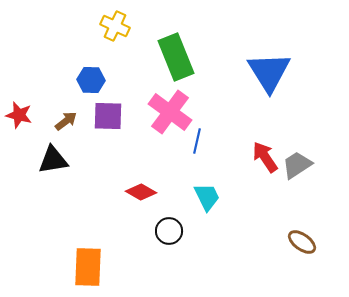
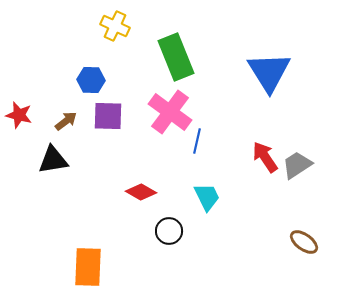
brown ellipse: moved 2 px right
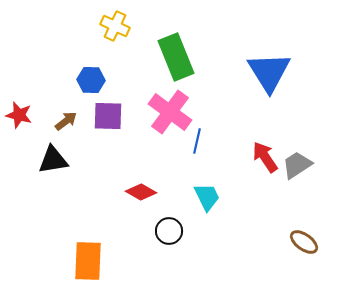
orange rectangle: moved 6 px up
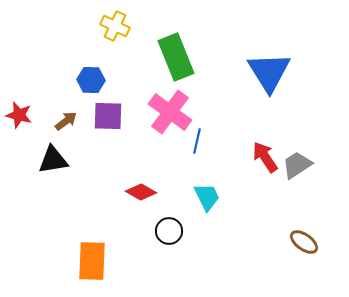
orange rectangle: moved 4 px right
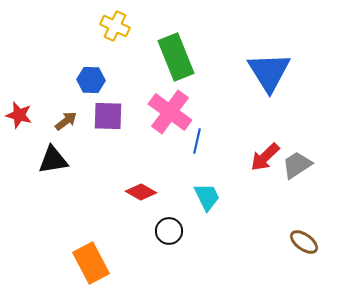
red arrow: rotated 100 degrees counterclockwise
orange rectangle: moved 1 px left, 2 px down; rotated 30 degrees counterclockwise
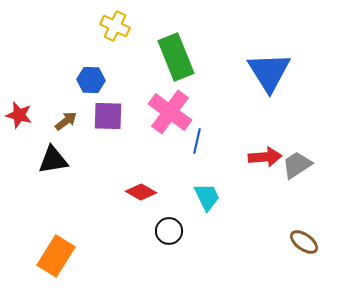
red arrow: rotated 140 degrees counterclockwise
orange rectangle: moved 35 px left, 7 px up; rotated 60 degrees clockwise
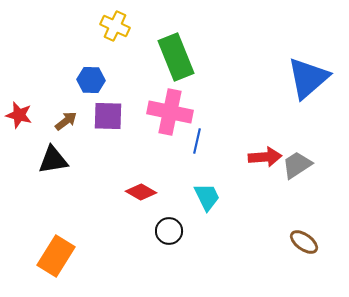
blue triangle: moved 39 px right, 6 px down; rotated 21 degrees clockwise
pink cross: rotated 24 degrees counterclockwise
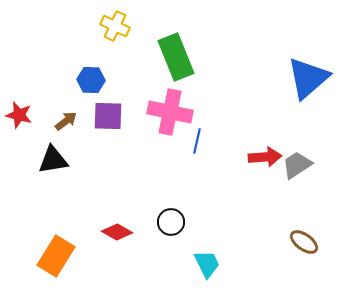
red diamond: moved 24 px left, 40 px down
cyan trapezoid: moved 67 px down
black circle: moved 2 px right, 9 px up
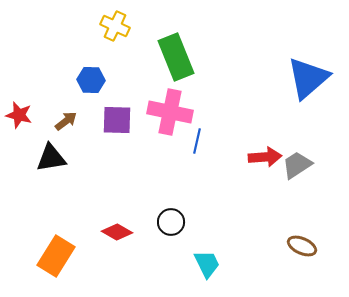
purple square: moved 9 px right, 4 px down
black triangle: moved 2 px left, 2 px up
brown ellipse: moved 2 px left, 4 px down; rotated 12 degrees counterclockwise
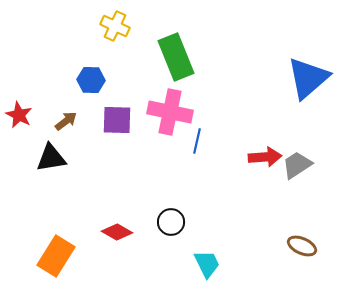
red star: rotated 12 degrees clockwise
